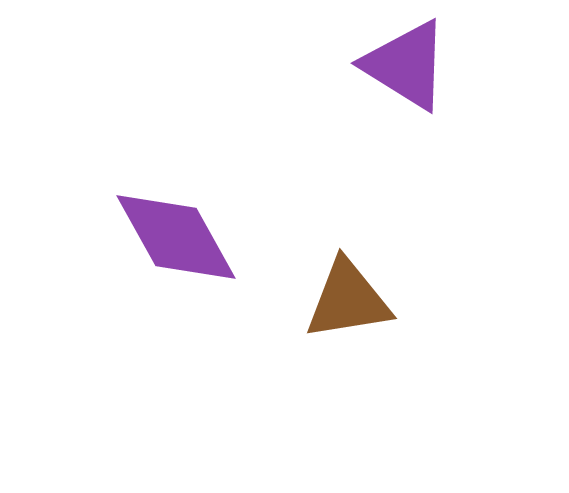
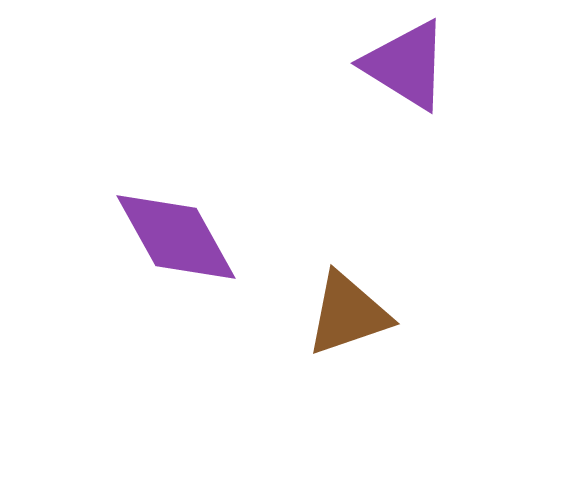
brown triangle: moved 14 px down; rotated 10 degrees counterclockwise
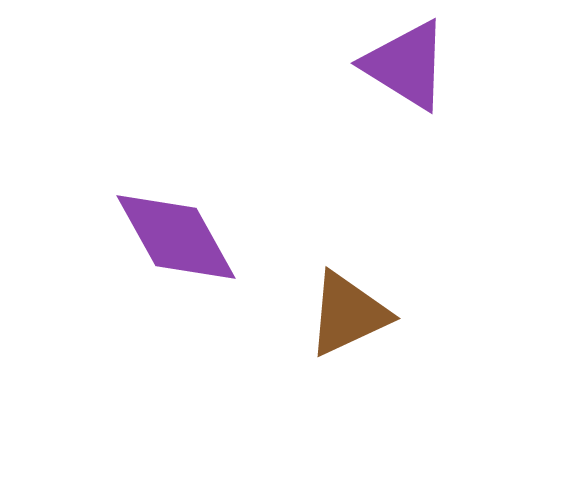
brown triangle: rotated 6 degrees counterclockwise
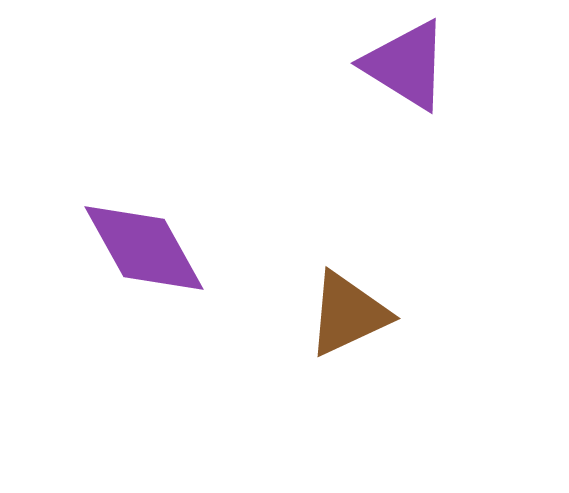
purple diamond: moved 32 px left, 11 px down
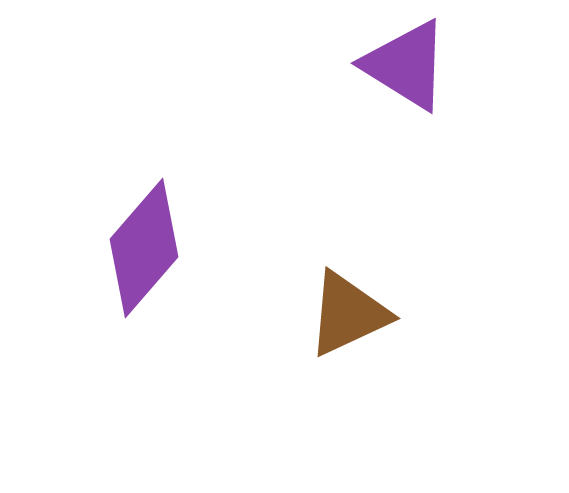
purple diamond: rotated 70 degrees clockwise
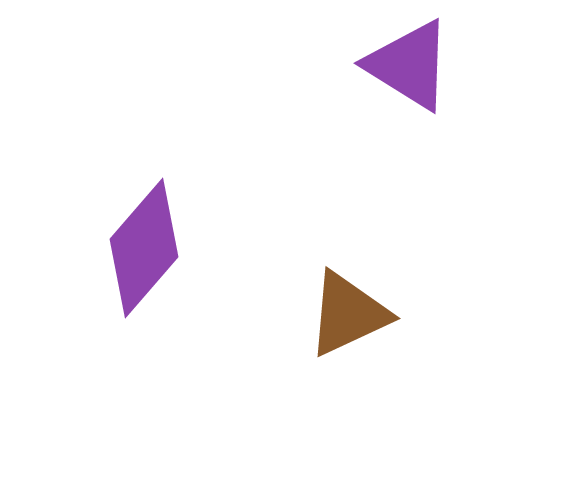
purple triangle: moved 3 px right
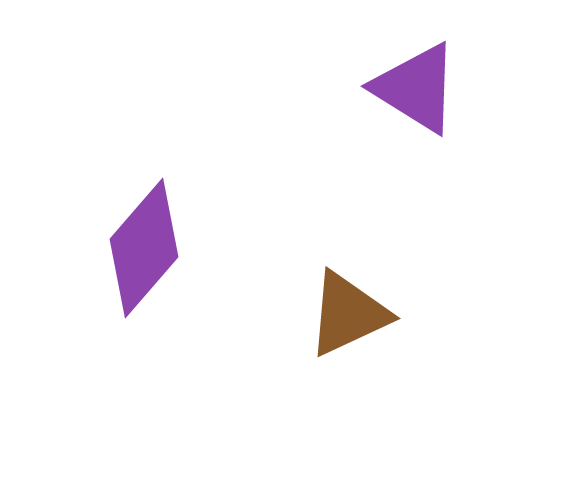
purple triangle: moved 7 px right, 23 px down
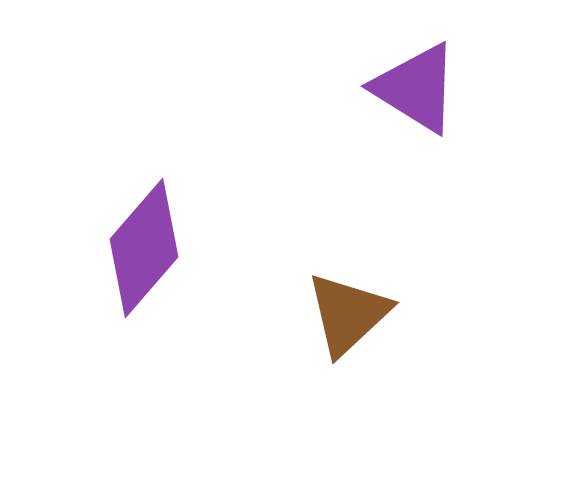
brown triangle: rotated 18 degrees counterclockwise
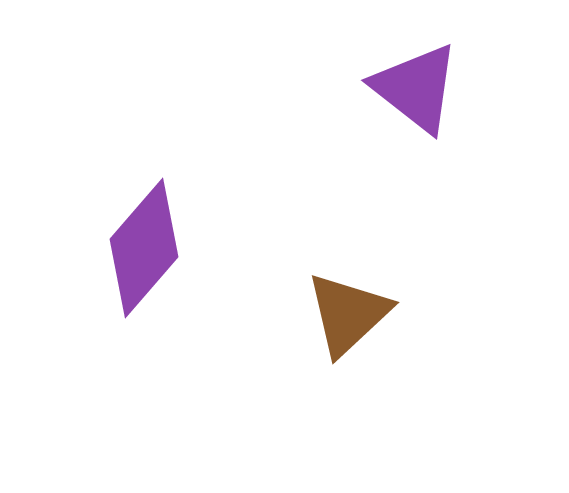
purple triangle: rotated 6 degrees clockwise
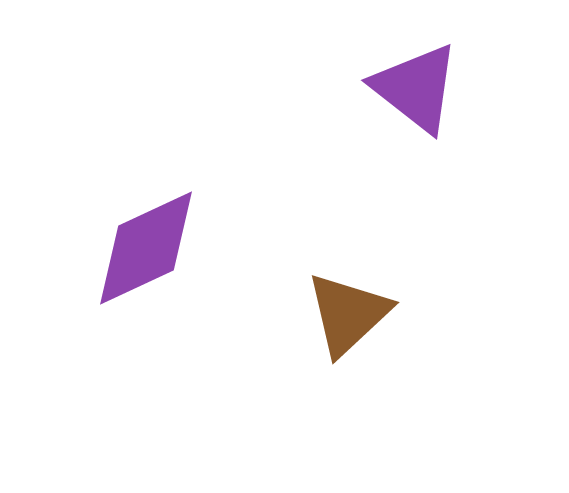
purple diamond: moved 2 px right; rotated 24 degrees clockwise
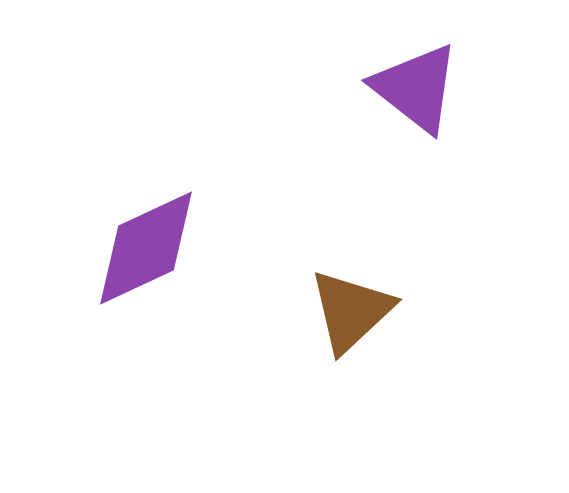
brown triangle: moved 3 px right, 3 px up
